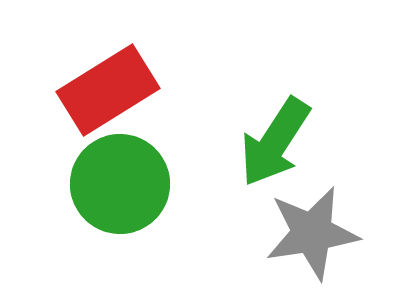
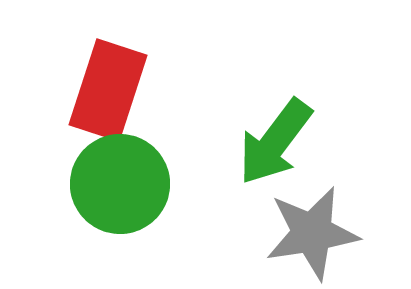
red rectangle: rotated 40 degrees counterclockwise
green arrow: rotated 4 degrees clockwise
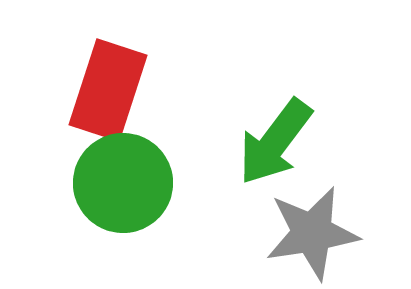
green circle: moved 3 px right, 1 px up
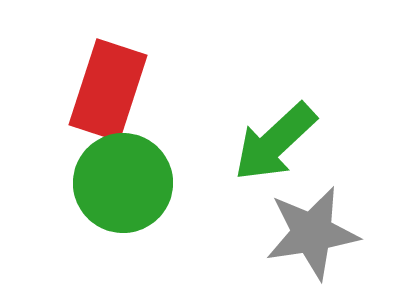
green arrow: rotated 10 degrees clockwise
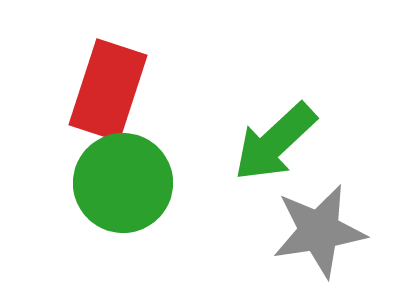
gray star: moved 7 px right, 2 px up
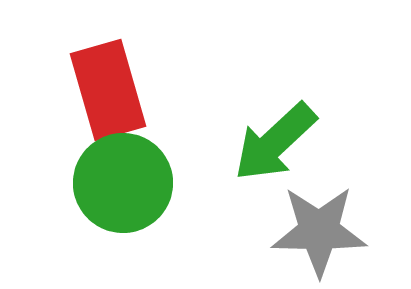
red rectangle: rotated 34 degrees counterclockwise
gray star: rotated 10 degrees clockwise
